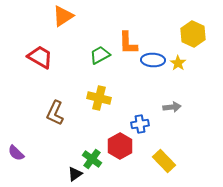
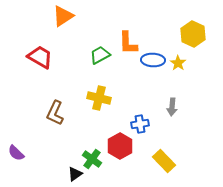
gray arrow: rotated 102 degrees clockwise
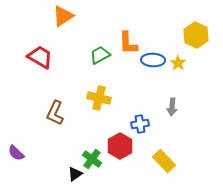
yellow hexagon: moved 3 px right, 1 px down
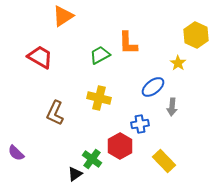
blue ellipse: moved 27 px down; rotated 40 degrees counterclockwise
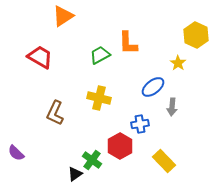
green cross: moved 1 px down
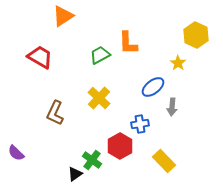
yellow cross: rotated 30 degrees clockwise
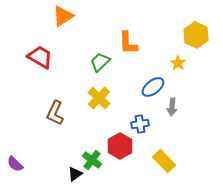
green trapezoid: moved 7 px down; rotated 15 degrees counterclockwise
purple semicircle: moved 1 px left, 11 px down
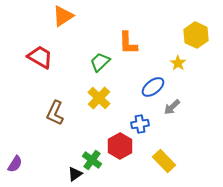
gray arrow: rotated 42 degrees clockwise
purple semicircle: rotated 102 degrees counterclockwise
